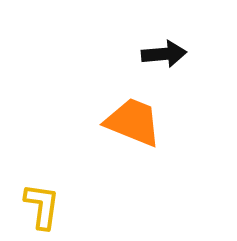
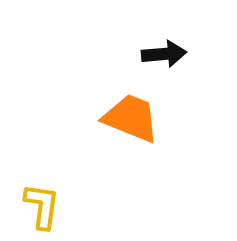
orange trapezoid: moved 2 px left, 4 px up
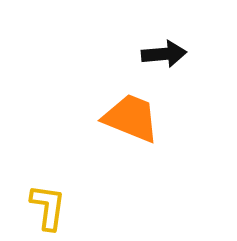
yellow L-shape: moved 6 px right, 1 px down
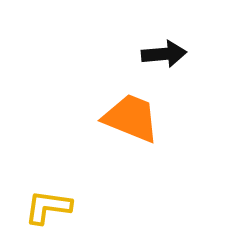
yellow L-shape: rotated 90 degrees counterclockwise
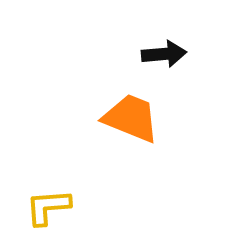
yellow L-shape: rotated 12 degrees counterclockwise
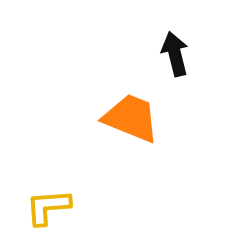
black arrow: moved 11 px right; rotated 99 degrees counterclockwise
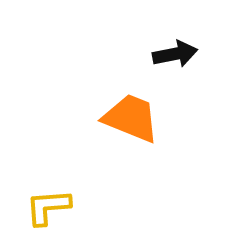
black arrow: rotated 93 degrees clockwise
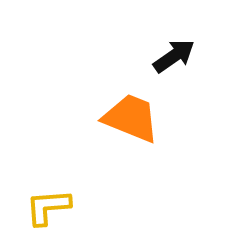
black arrow: moved 1 px left, 2 px down; rotated 24 degrees counterclockwise
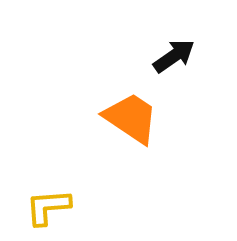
orange trapezoid: rotated 12 degrees clockwise
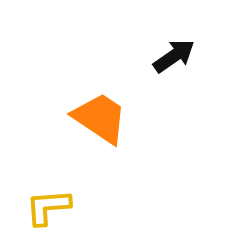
orange trapezoid: moved 31 px left
